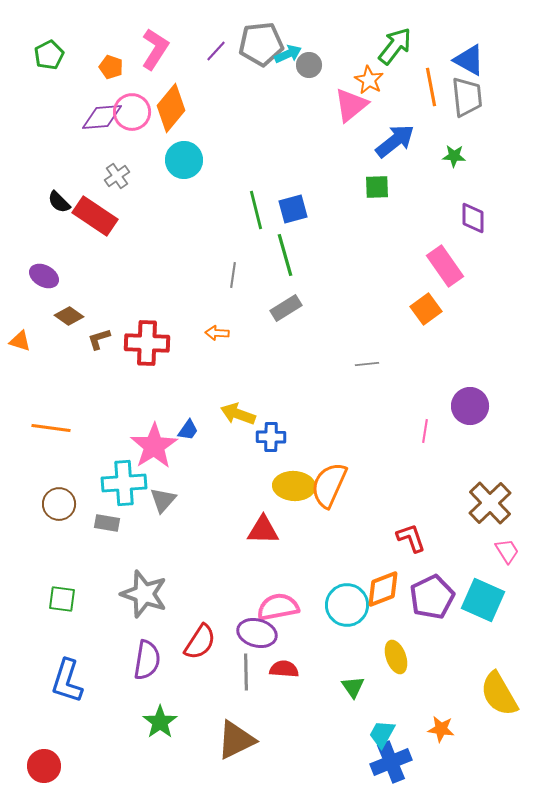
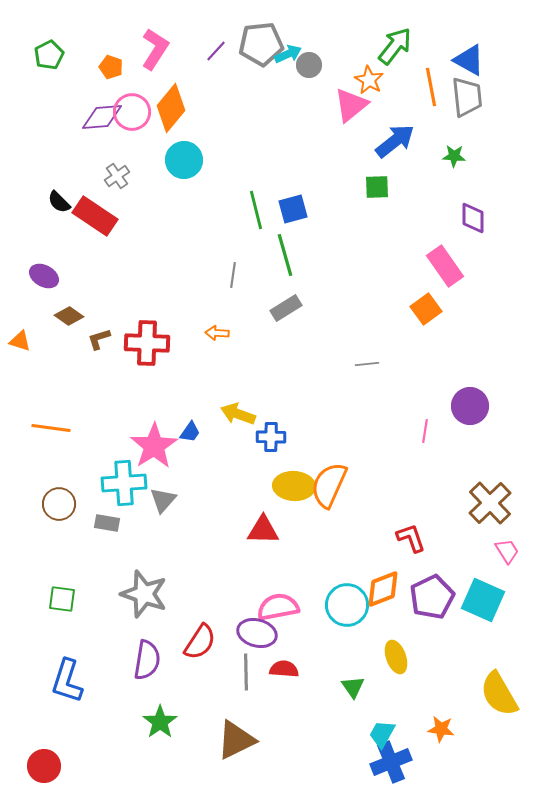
blue trapezoid at (188, 430): moved 2 px right, 2 px down
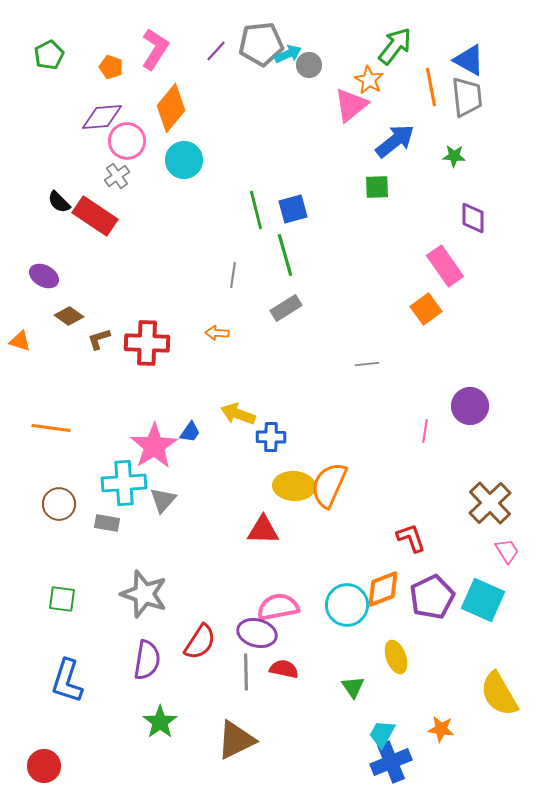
pink circle at (132, 112): moved 5 px left, 29 px down
red semicircle at (284, 669): rotated 8 degrees clockwise
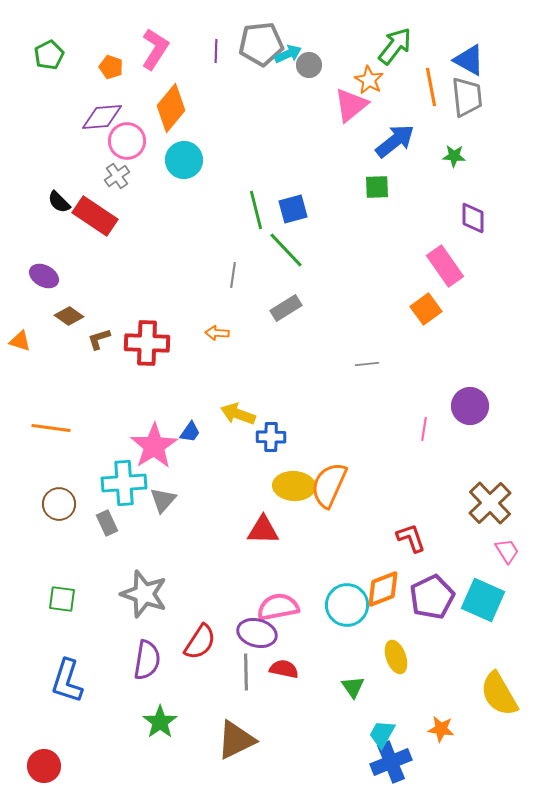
purple line at (216, 51): rotated 40 degrees counterclockwise
green line at (285, 255): moved 1 px right, 5 px up; rotated 27 degrees counterclockwise
pink line at (425, 431): moved 1 px left, 2 px up
gray rectangle at (107, 523): rotated 55 degrees clockwise
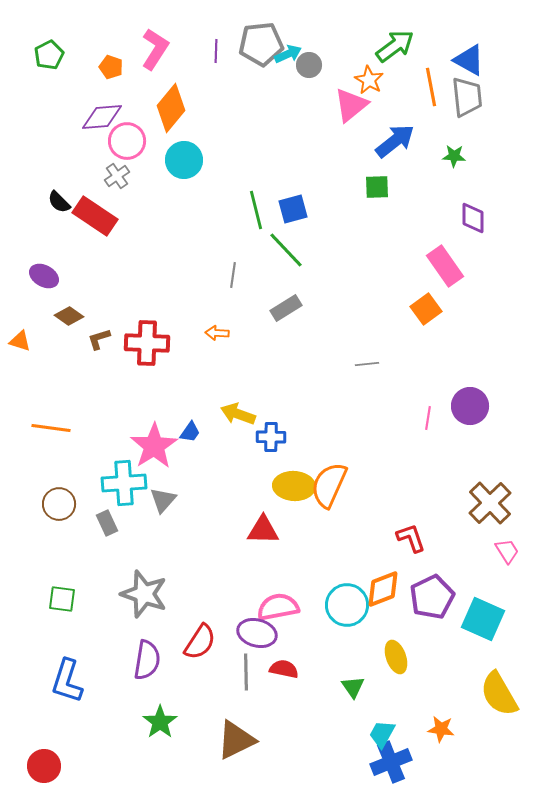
green arrow at (395, 46): rotated 15 degrees clockwise
pink line at (424, 429): moved 4 px right, 11 px up
cyan square at (483, 600): moved 19 px down
